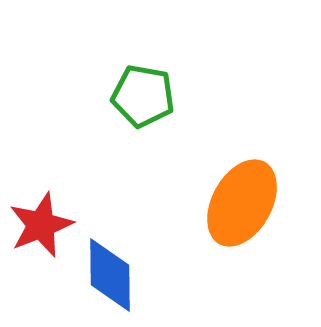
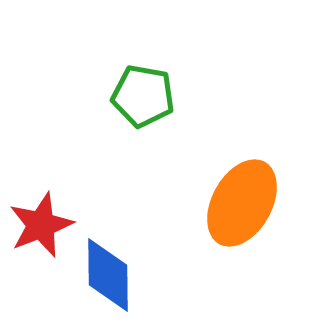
blue diamond: moved 2 px left
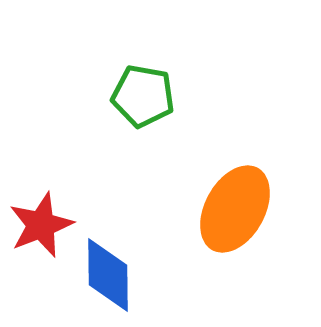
orange ellipse: moved 7 px left, 6 px down
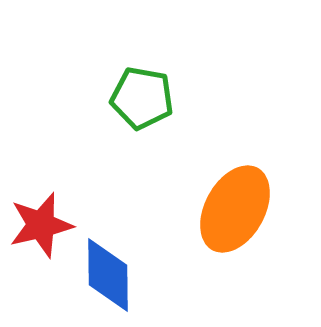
green pentagon: moved 1 px left, 2 px down
red star: rotated 8 degrees clockwise
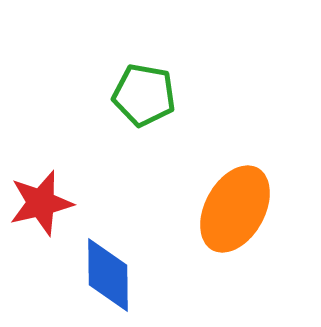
green pentagon: moved 2 px right, 3 px up
red star: moved 22 px up
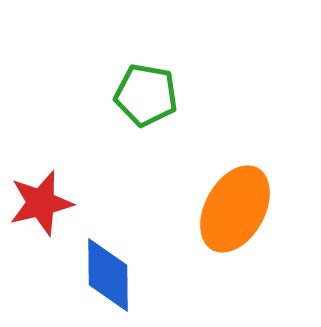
green pentagon: moved 2 px right
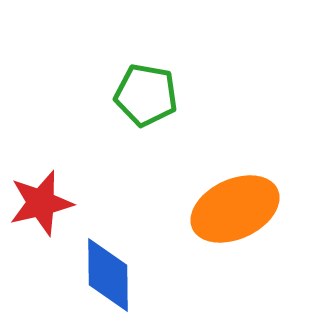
orange ellipse: rotated 36 degrees clockwise
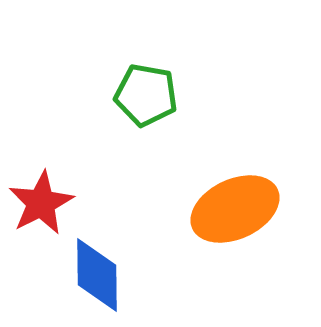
red star: rotated 14 degrees counterclockwise
blue diamond: moved 11 px left
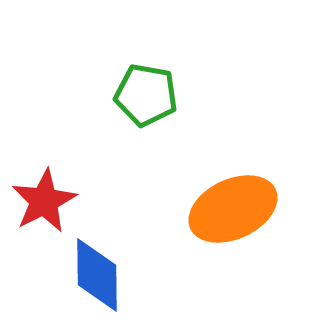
red star: moved 3 px right, 2 px up
orange ellipse: moved 2 px left
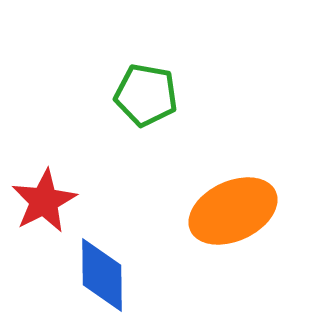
orange ellipse: moved 2 px down
blue diamond: moved 5 px right
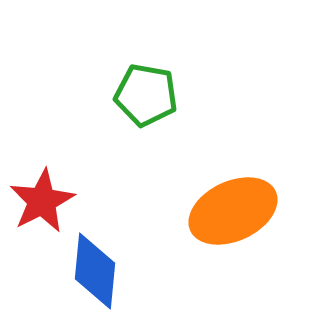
red star: moved 2 px left
blue diamond: moved 7 px left, 4 px up; rotated 6 degrees clockwise
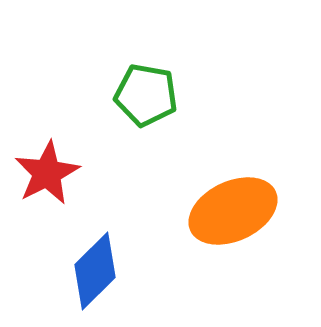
red star: moved 5 px right, 28 px up
blue diamond: rotated 40 degrees clockwise
